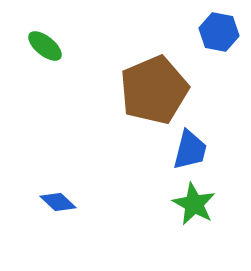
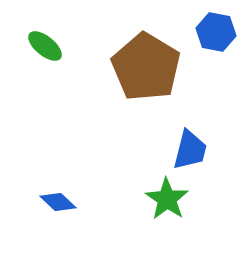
blue hexagon: moved 3 px left
brown pentagon: moved 8 px left, 23 px up; rotated 18 degrees counterclockwise
green star: moved 27 px left, 5 px up; rotated 6 degrees clockwise
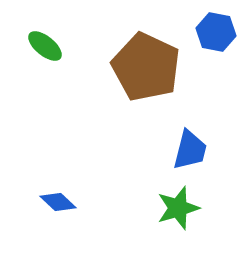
brown pentagon: rotated 6 degrees counterclockwise
green star: moved 11 px right, 9 px down; rotated 21 degrees clockwise
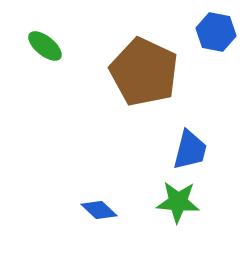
brown pentagon: moved 2 px left, 5 px down
blue diamond: moved 41 px right, 8 px down
green star: moved 6 px up; rotated 21 degrees clockwise
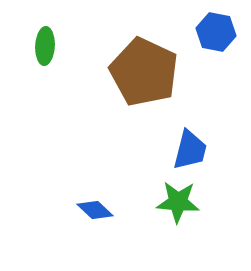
green ellipse: rotated 54 degrees clockwise
blue diamond: moved 4 px left
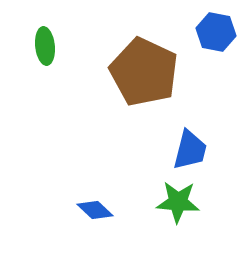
green ellipse: rotated 9 degrees counterclockwise
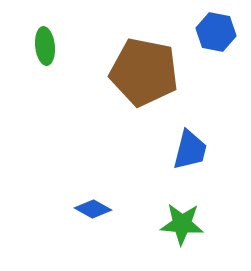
brown pentagon: rotated 14 degrees counterclockwise
green star: moved 4 px right, 22 px down
blue diamond: moved 2 px left, 1 px up; rotated 15 degrees counterclockwise
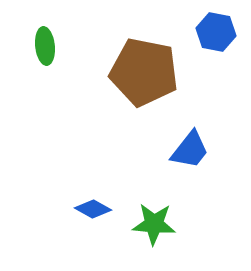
blue trapezoid: rotated 24 degrees clockwise
green star: moved 28 px left
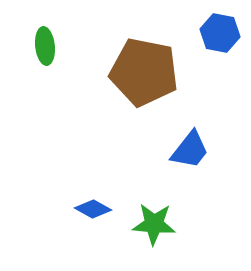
blue hexagon: moved 4 px right, 1 px down
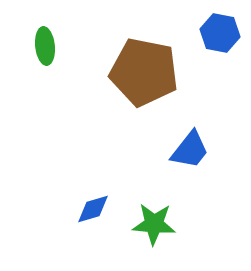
blue diamond: rotated 45 degrees counterclockwise
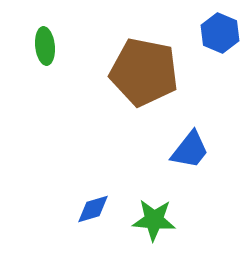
blue hexagon: rotated 12 degrees clockwise
green star: moved 4 px up
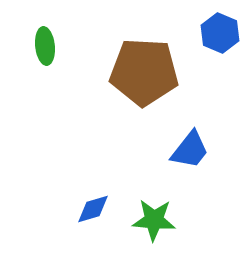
brown pentagon: rotated 8 degrees counterclockwise
